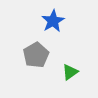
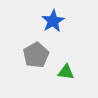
green triangle: moved 4 px left; rotated 42 degrees clockwise
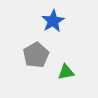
green triangle: rotated 18 degrees counterclockwise
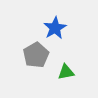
blue star: moved 2 px right, 7 px down
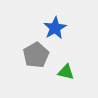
green triangle: rotated 24 degrees clockwise
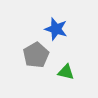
blue star: moved 1 px right, 1 px down; rotated 25 degrees counterclockwise
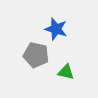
gray pentagon: rotated 30 degrees counterclockwise
